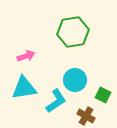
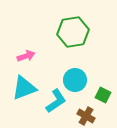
cyan triangle: rotated 12 degrees counterclockwise
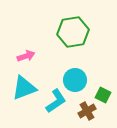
brown cross: moved 1 px right, 5 px up; rotated 30 degrees clockwise
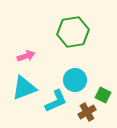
cyan L-shape: rotated 10 degrees clockwise
brown cross: moved 1 px down
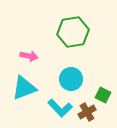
pink arrow: moved 3 px right; rotated 30 degrees clockwise
cyan circle: moved 4 px left, 1 px up
cyan L-shape: moved 4 px right, 7 px down; rotated 70 degrees clockwise
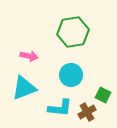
cyan circle: moved 4 px up
cyan L-shape: rotated 40 degrees counterclockwise
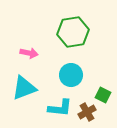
pink arrow: moved 3 px up
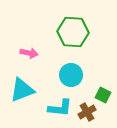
green hexagon: rotated 12 degrees clockwise
cyan triangle: moved 2 px left, 2 px down
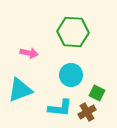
cyan triangle: moved 2 px left
green square: moved 6 px left, 2 px up
